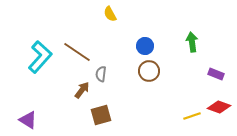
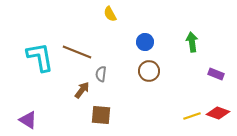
blue circle: moved 4 px up
brown line: rotated 12 degrees counterclockwise
cyan L-shape: rotated 52 degrees counterclockwise
red diamond: moved 1 px left, 6 px down
brown square: rotated 20 degrees clockwise
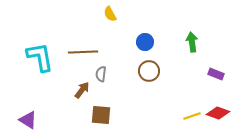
brown line: moved 6 px right; rotated 24 degrees counterclockwise
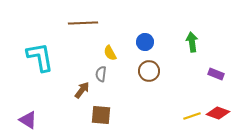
yellow semicircle: moved 39 px down
brown line: moved 29 px up
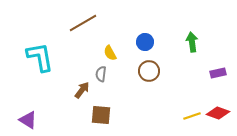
brown line: rotated 28 degrees counterclockwise
purple rectangle: moved 2 px right, 1 px up; rotated 35 degrees counterclockwise
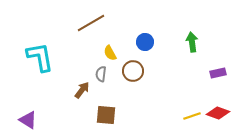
brown line: moved 8 px right
brown circle: moved 16 px left
brown square: moved 5 px right
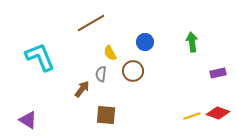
cyan L-shape: rotated 12 degrees counterclockwise
brown arrow: moved 1 px up
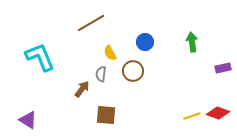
purple rectangle: moved 5 px right, 5 px up
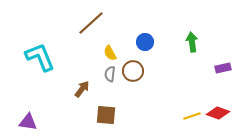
brown line: rotated 12 degrees counterclockwise
gray semicircle: moved 9 px right
purple triangle: moved 2 px down; rotated 24 degrees counterclockwise
